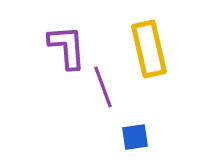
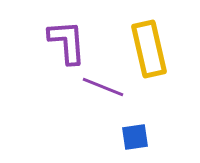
purple L-shape: moved 5 px up
purple line: rotated 48 degrees counterclockwise
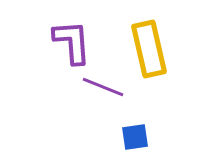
purple L-shape: moved 5 px right
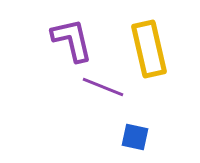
purple L-shape: moved 2 px up; rotated 9 degrees counterclockwise
blue square: rotated 20 degrees clockwise
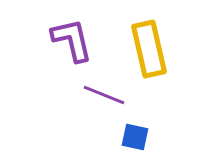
purple line: moved 1 px right, 8 px down
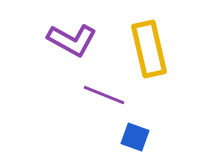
purple L-shape: rotated 132 degrees clockwise
blue square: rotated 8 degrees clockwise
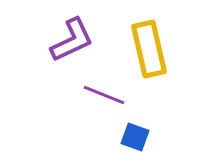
purple L-shape: rotated 54 degrees counterclockwise
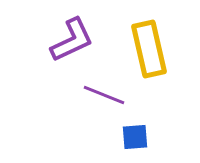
blue square: rotated 24 degrees counterclockwise
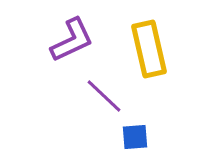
purple line: moved 1 px down; rotated 21 degrees clockwise
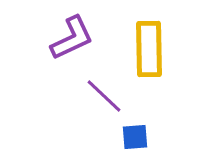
purple L-shape: moved 2 px up
yellow rectangle: rotated 12 degrees clockwise
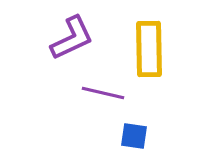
purple line: moved 1 px left, 3 px up; rotated 30 degrees counterclockwise
blue square: moved 1 px left, 1 px up; rotated 12 degrees clockwise
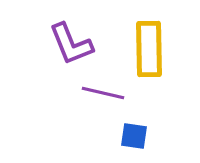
purple L-shape: moved 1 px left, 6 px down; rotated 93 degrees clockwise
